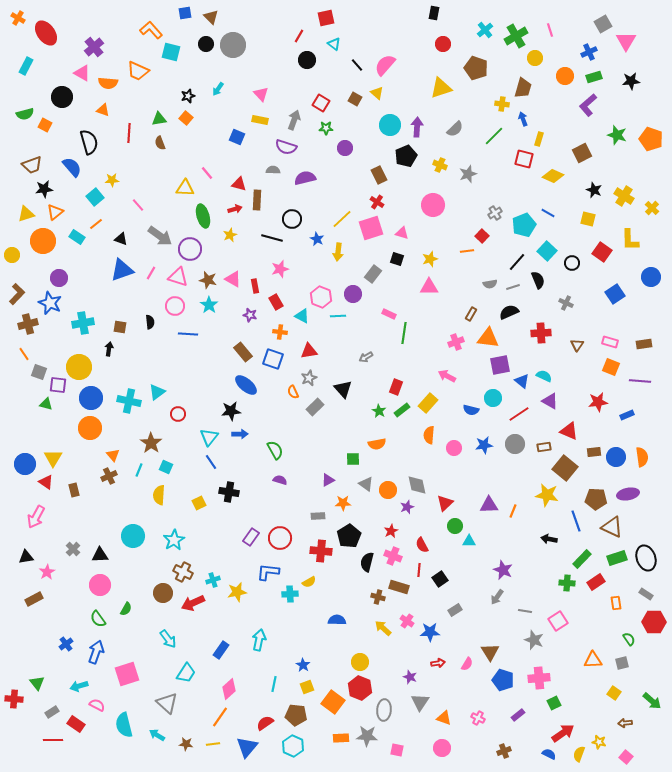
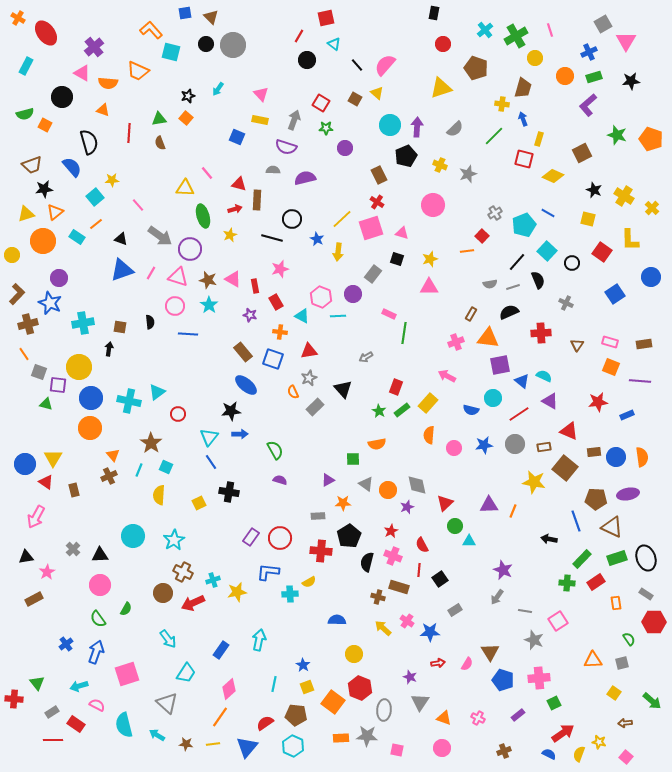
yellow star at (547, 495): moved 13 px left, 13 px up
yellow circle at (360, 662): moved 6 px left, 8 px up
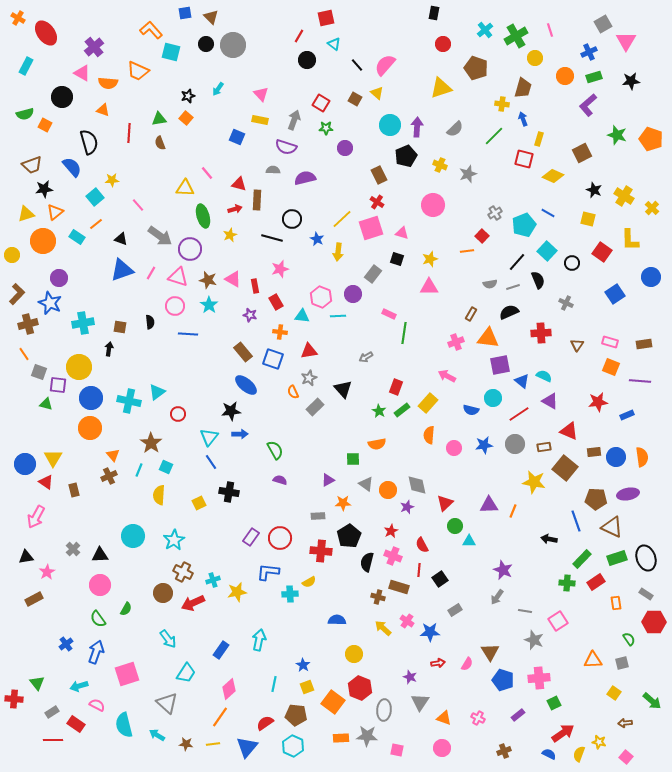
cyan triangle at (302, 316): rotated 21 degrees counterclockwise
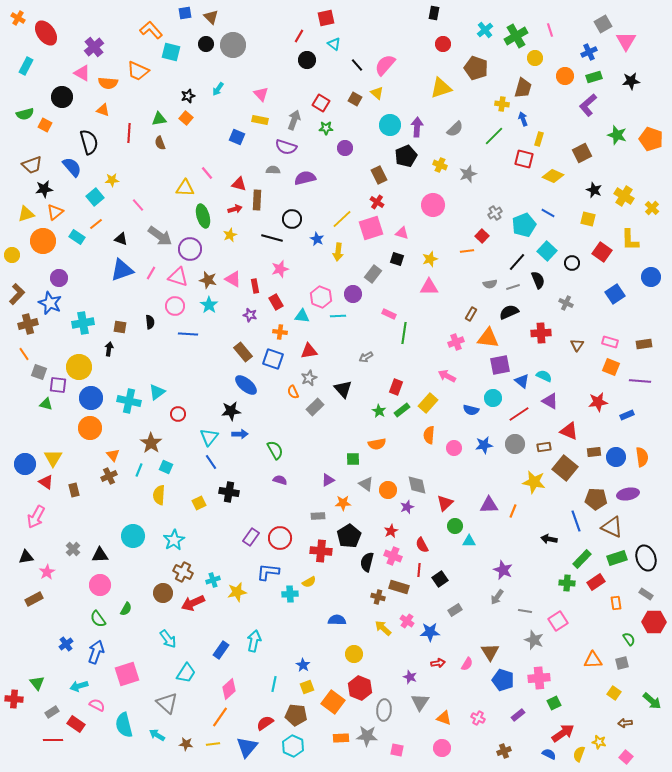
cyan arrow at (259, 640): moved 5 px left, 1 px down
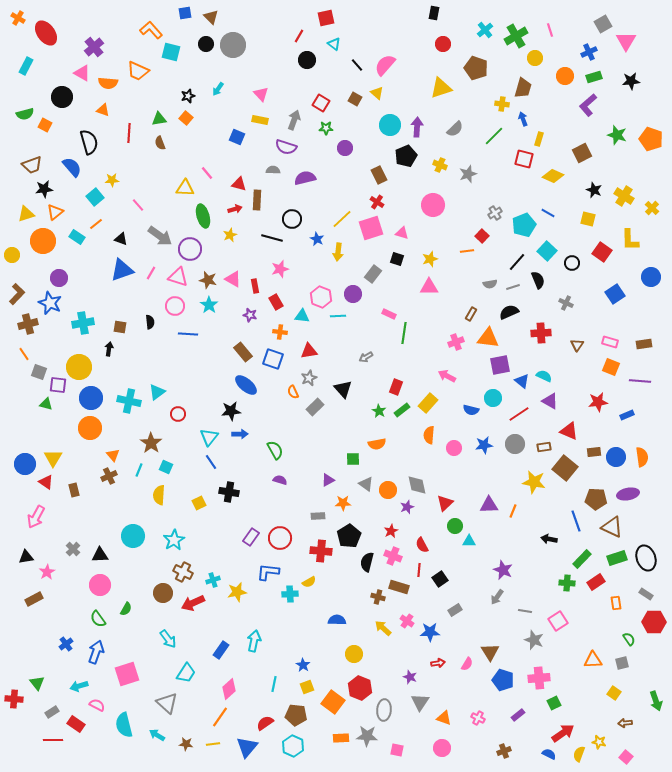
green arrow at (652, 701): moved 4 px right; rotated 30 degrees clockwise
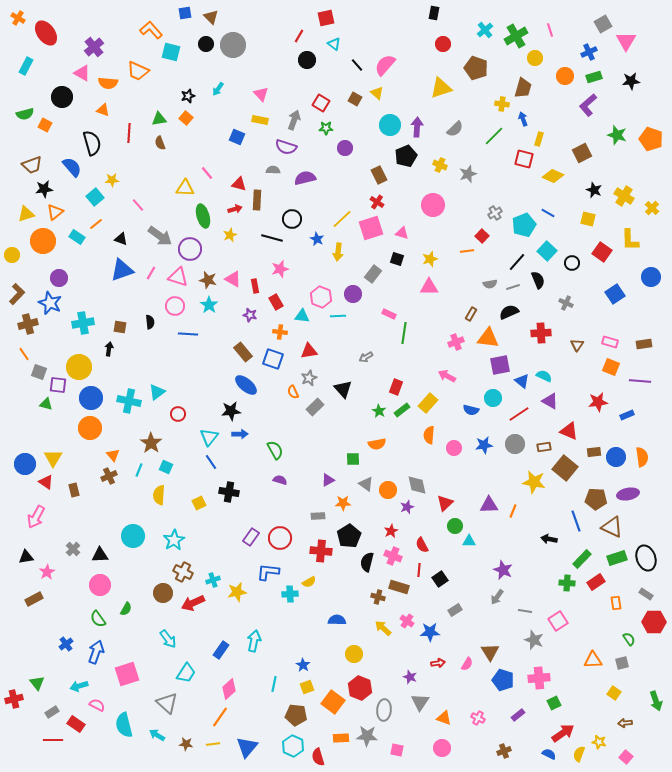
black semicircle at (89, 142): moved 3 px right, 1 px down
red cross at (14, 699): rotated 18 degrees counterclockwise
red semicircle at (265, 723): moved 53 px right, 34 px down; rotated 72 degrees counterclockwise
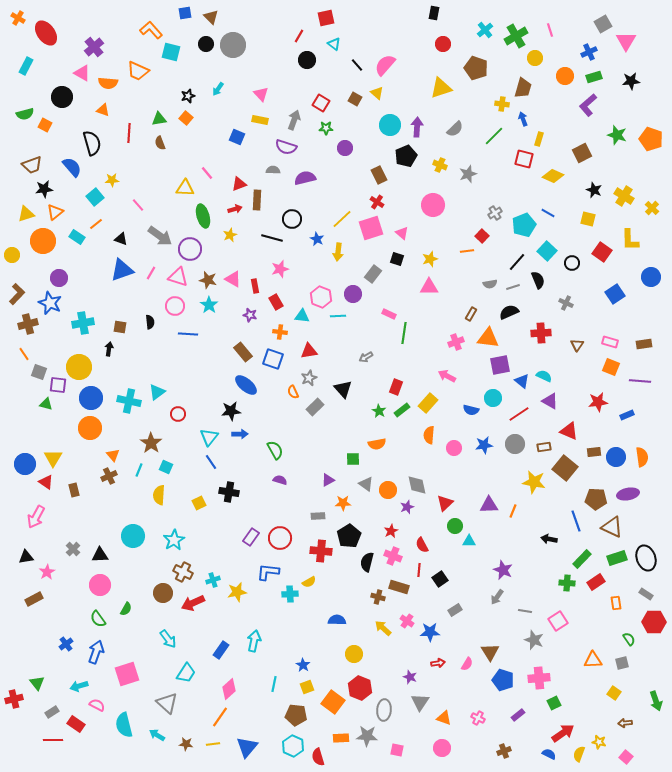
red triangle at (239, 184): rotated 35 degrees counterclockwise
pink triangle at (402, 233): rotated 24 degrees clockwise
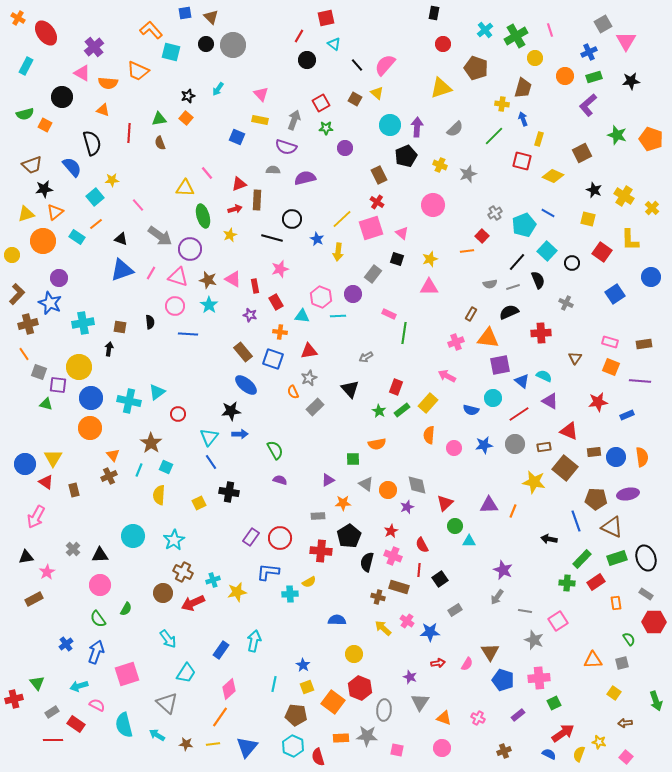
red square at (321, 103): rotated 30 degrees clockwise
red square at (524, 159): moved 2 px left, 2 px down
brown triangle at (577, 345): moved 2 px left, 13 px down
black triangle at (343, 389): moved 7 px right
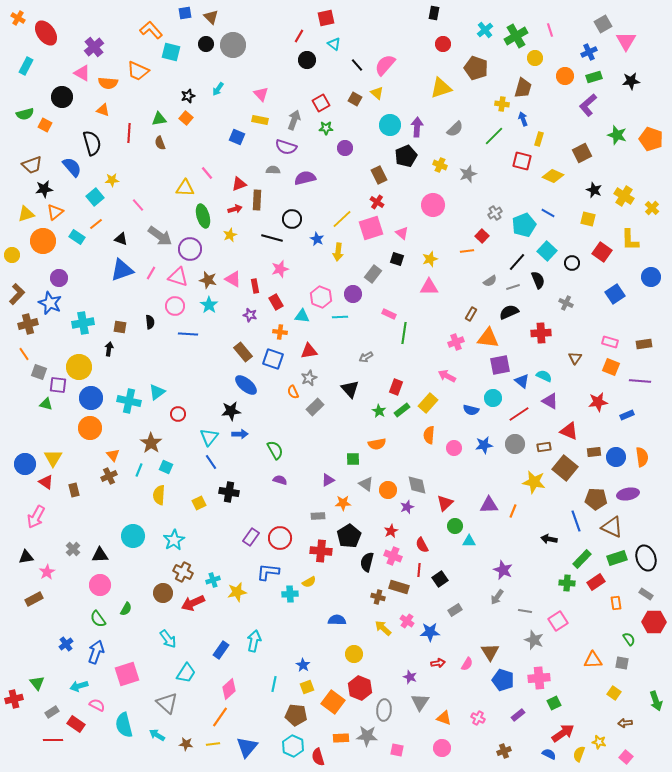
gray semicircle at (490, 284): moved 3 px up; rotated 24 degrees counterclockwise
cyan line at (338, 316): moved 2 px right, 1 px down
gray square at (622, 663): rotated 24 degrees clockwise
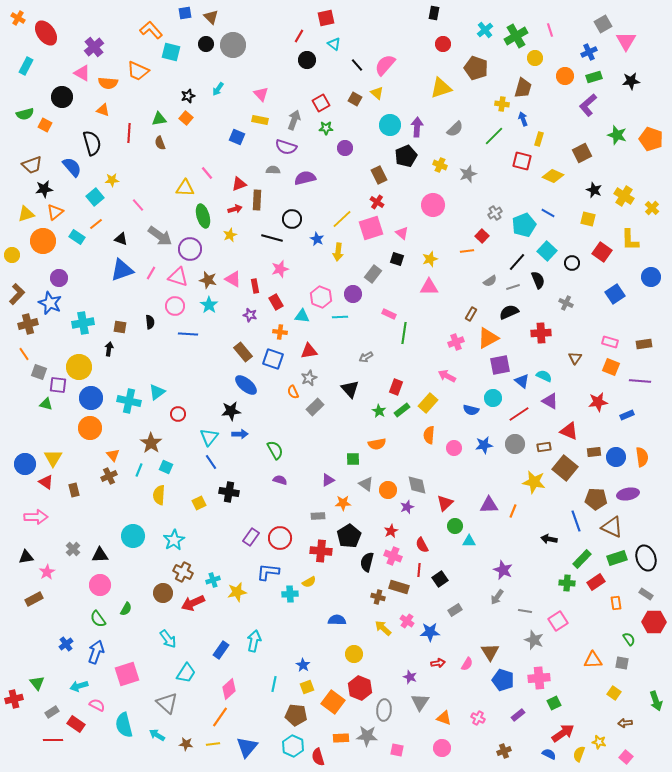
orange triangle at (488, 338): rotated 35 degrees counterclockwise
pink arrow at (36, 517): rotated 120 degrees counterclockwise
